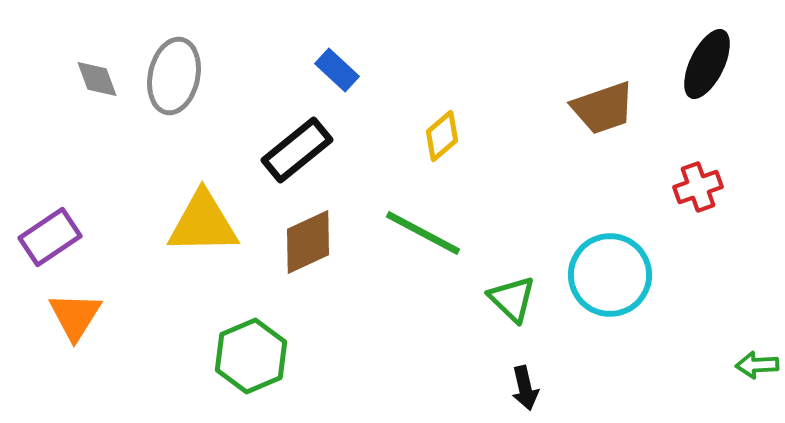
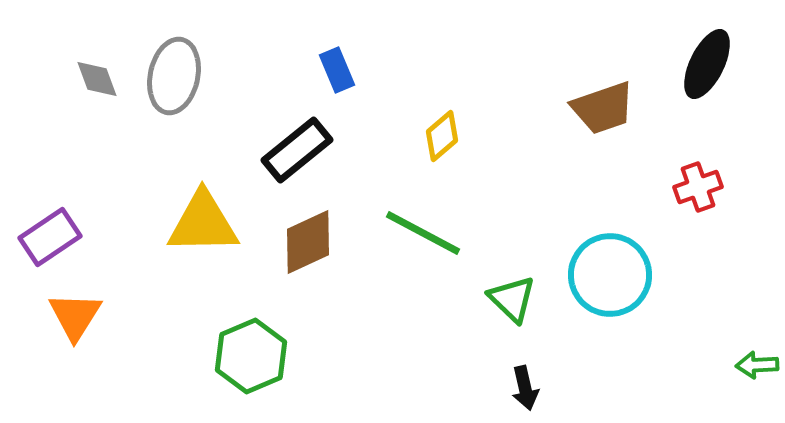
blue rectangle: rotated 24 degrees clockwise
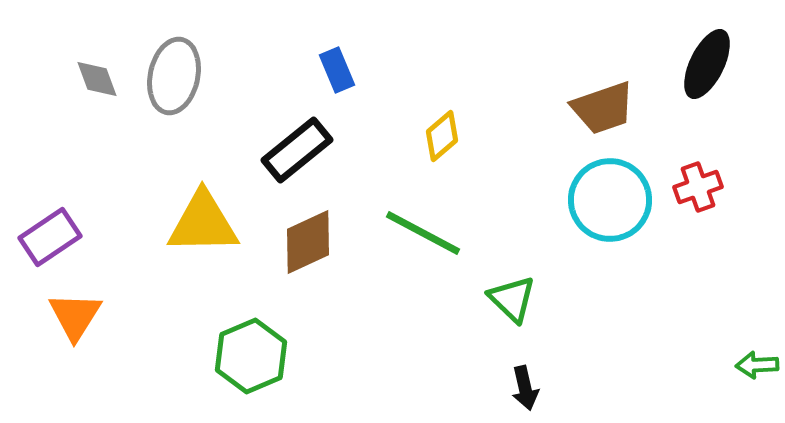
cyan circle: moved 75 px up
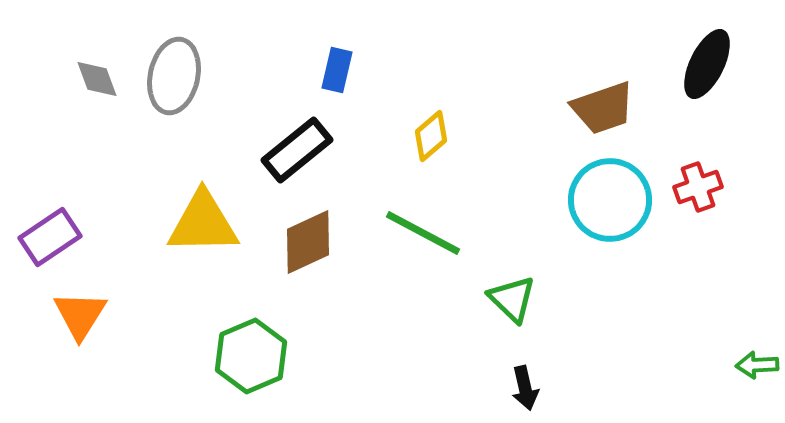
blue rectangle: rotated 36 degrees clockwise
yellow diamond: moved 11 px left
orange triangle: moved 5 px right, 1 px up
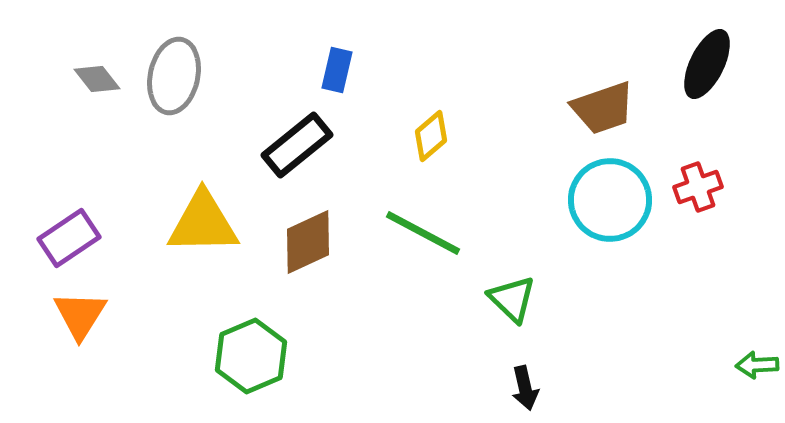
gray diamond: rotated 18 degrees counterclockwise
black rectangle: moved 5 px up
purple rectangle: moved 19 px right, 1 px down
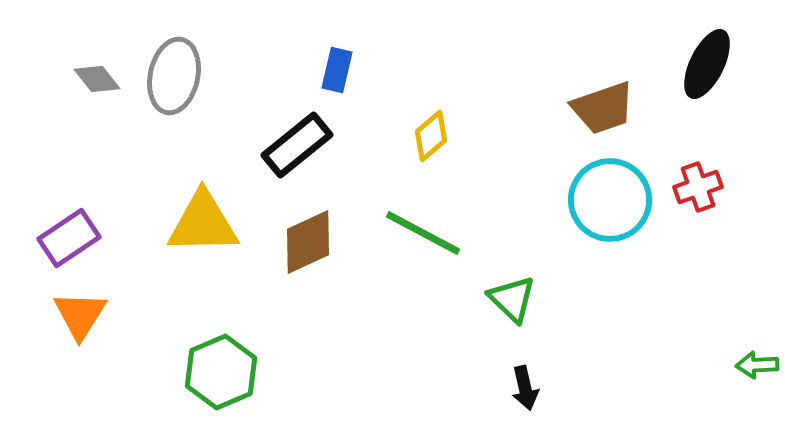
green hexagon: moved 30 px left, 16 px down
